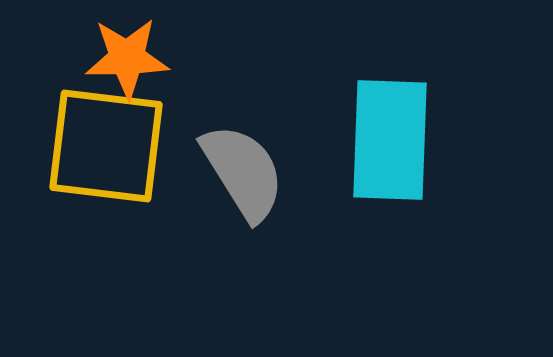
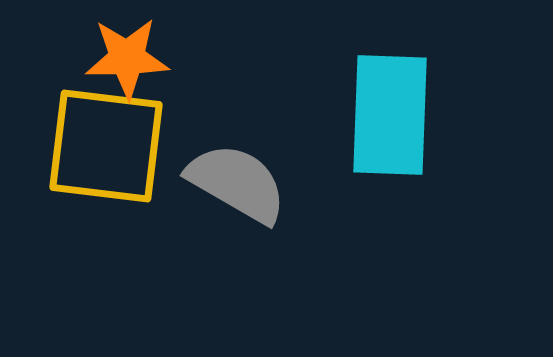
cyan rectangle: moved 25 px up
gray semicircle: moved 6 px left, 11 px down; rotated 28 degrees counterclockwise
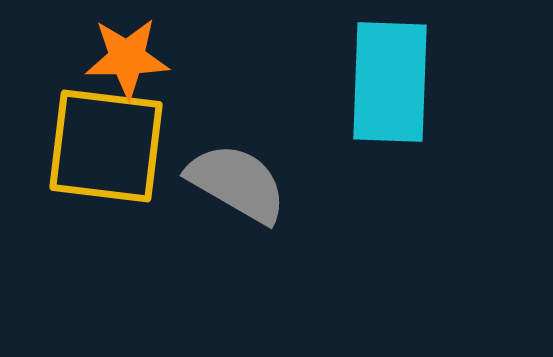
cyan rectangle: moved 33 px up
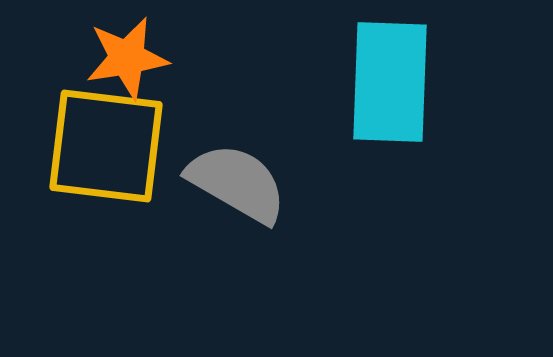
orange star: rotated 8 degrees counterclockwise
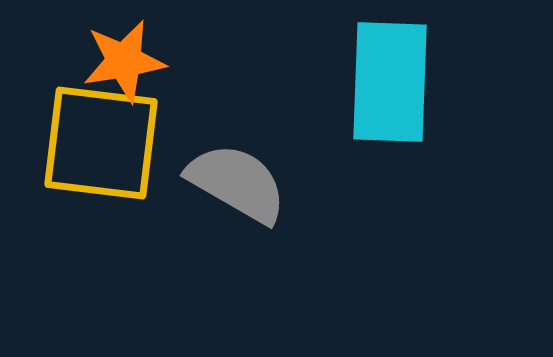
orange star: moved 3 px left, 3 px down
yellow square: moved 5 px left, 3 px up
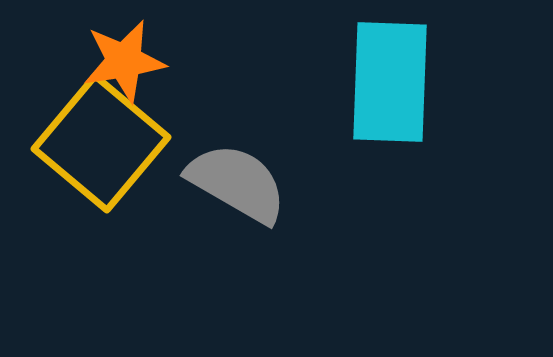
yellow square: rotated 33 degrees clockwise
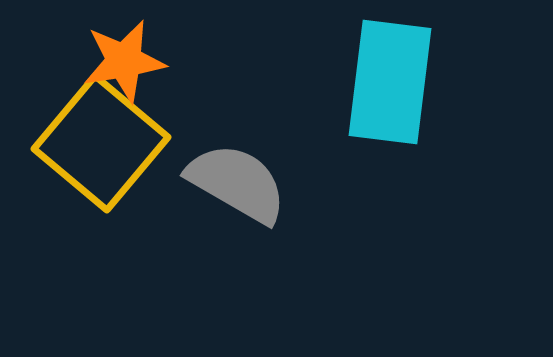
cyan rectangle: rotated 5 degrees clockwise
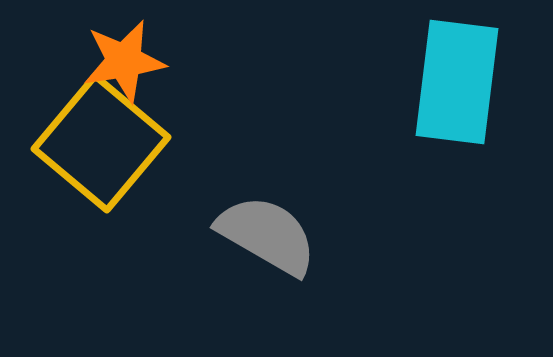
cyan rectangle: moved 67 px right
gray semicircle: moved 30 px right, 52 px down
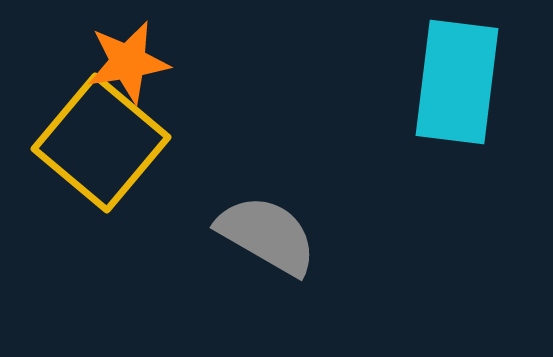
orange star: moved 4 px right, 1 px down
